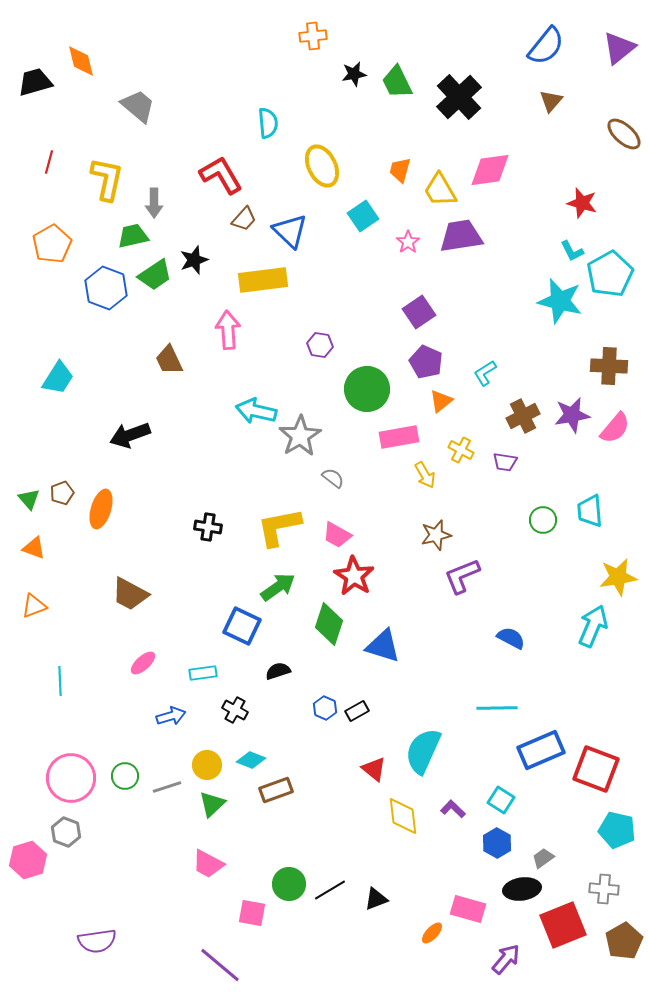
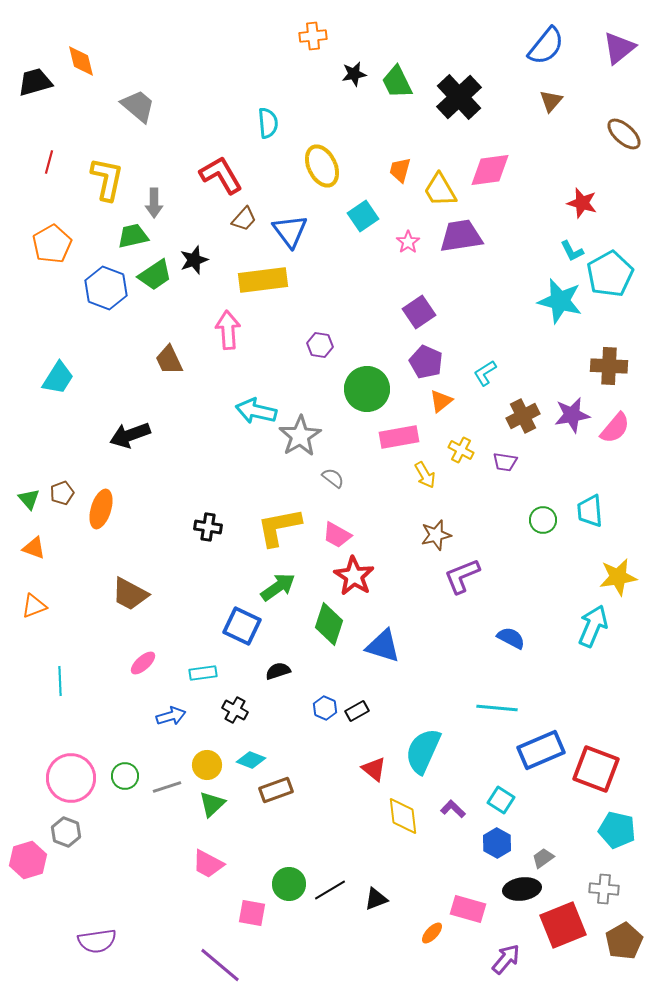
blue triangle at (290, 231): rotated 9 degrees clockwise
cyan line at (497, 708): rotated 6 degrees clockwise
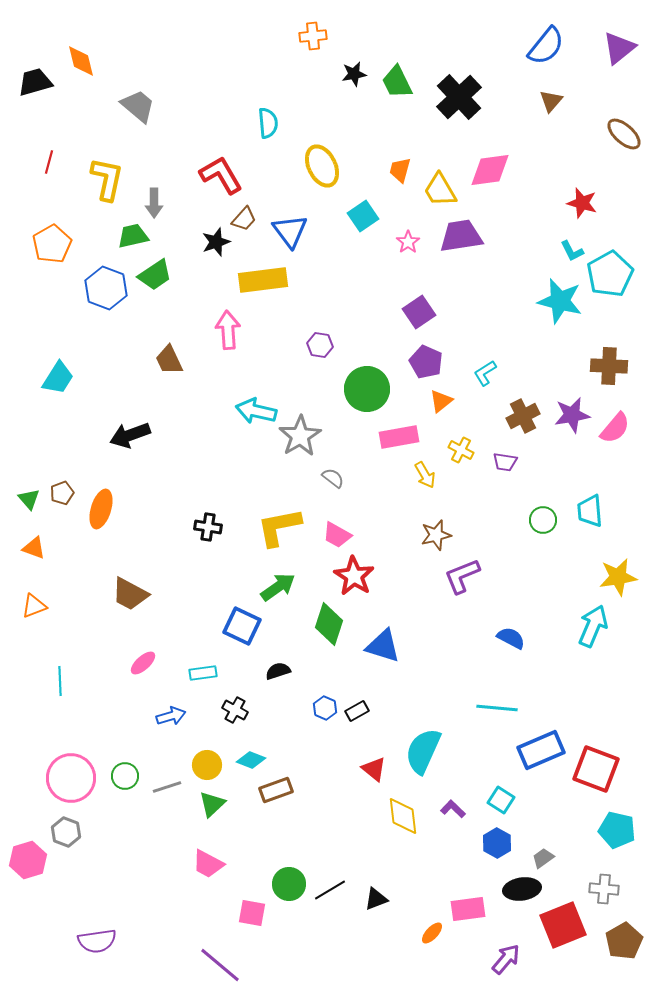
black star at (194, 260): moved 22 px right, 18 px up
pink rectangle at (468, 909): rotated 24 degrees counterclockwise
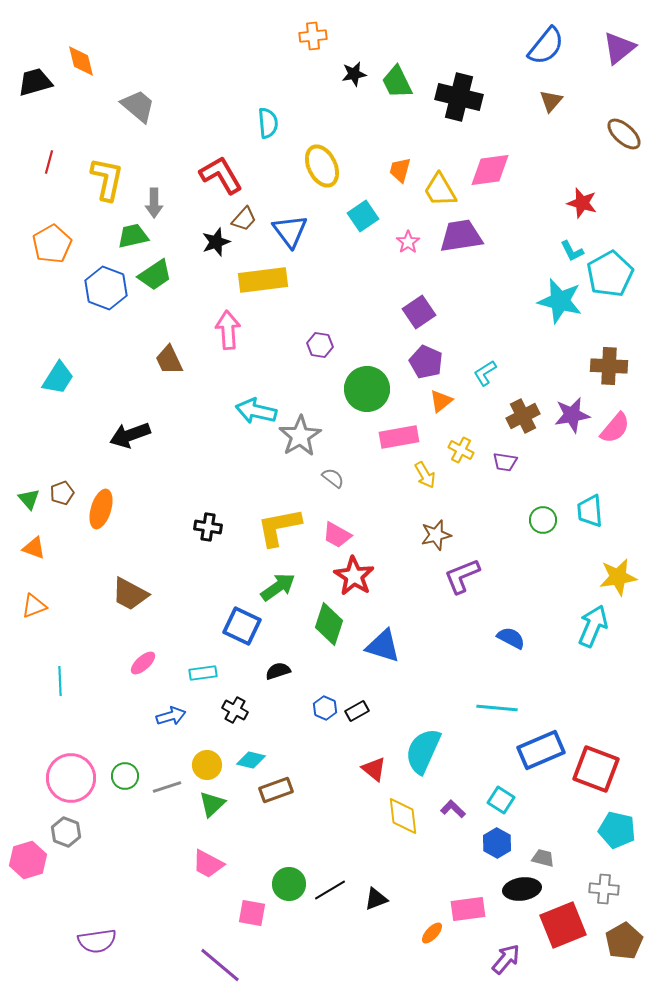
black cross at (459, 97): rotated 33 degrees counterclockwise
cyan diamond at (251, 760): rotated 8 degrees counterclockwise
gray trapezoid at (543, 858): rotated 50 degrees clockwise
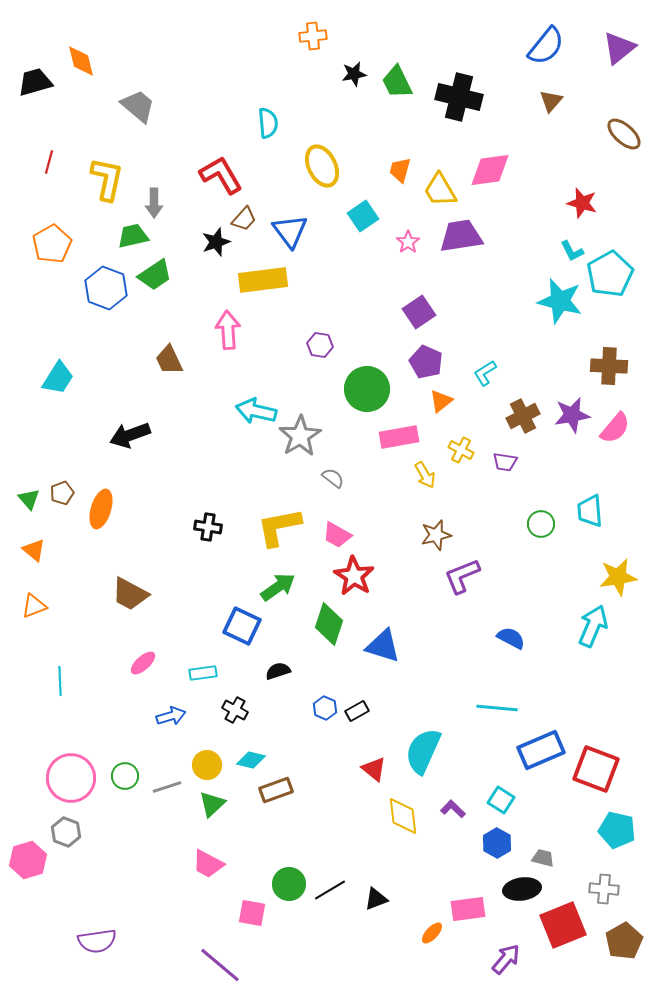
green circle at (543, 520): moved 2 px left, 4 px down
orange triangle at (34, 548): moved 2 px down; rotated 20 degrees clockwise
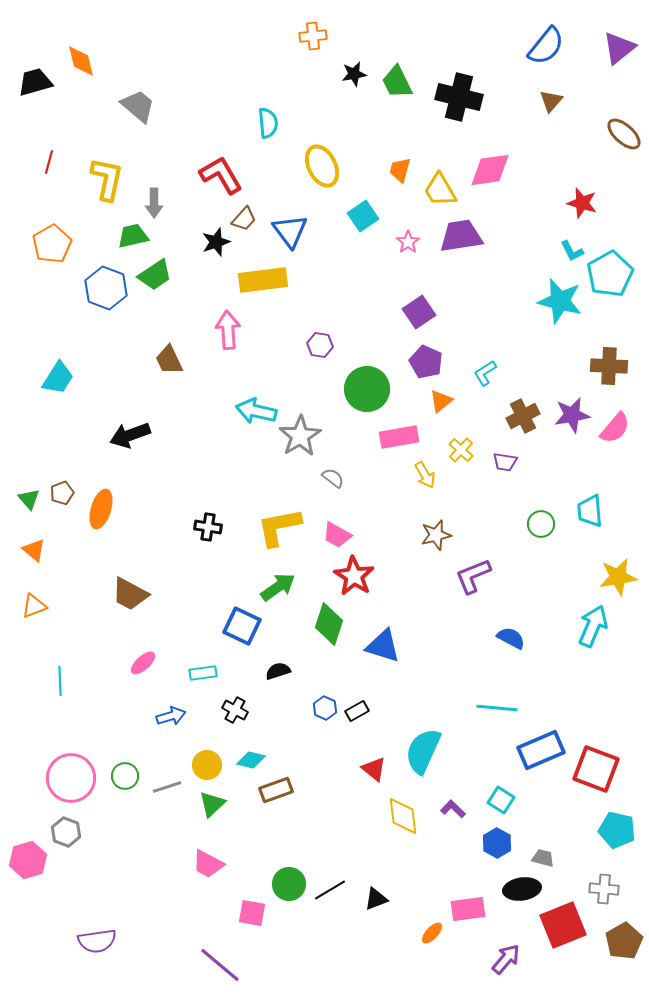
yellow cross at (461, 450): rotated 15 degrees clockwise
purple L-shape at (462, 576): moved 11 px right
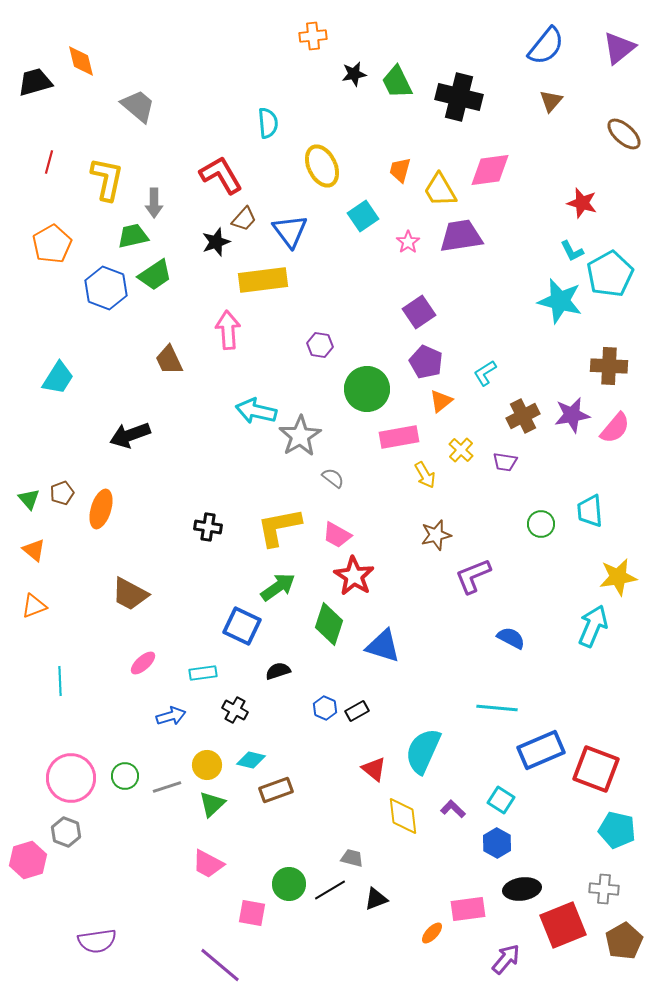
gray trapezoid at (543, 858): moved 191 px left
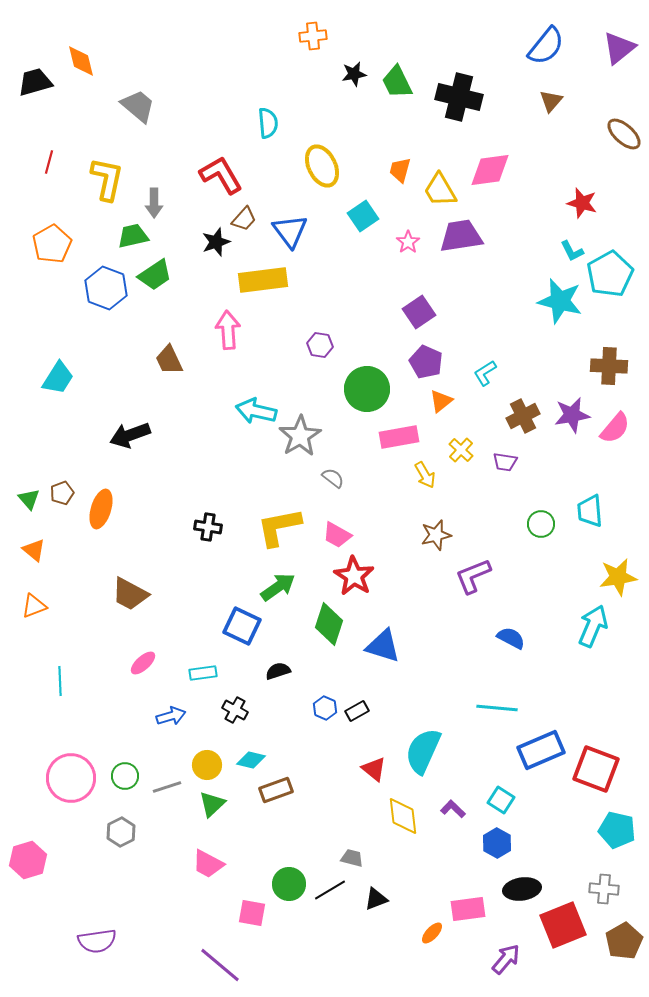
gray hexagon at (66, 832): moved 55 px right; rotated 12 degrees clockwise
